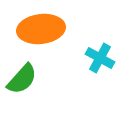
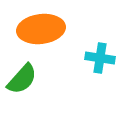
cyan cross: rotated 20 degrees counterclockwise
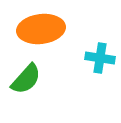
green semicircle: moved 4 px right
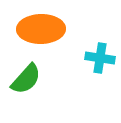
orange ellipse: rotated 6 degrees clockwise
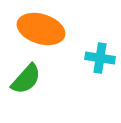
orange ellipse: rotated 18 degrees clockwise
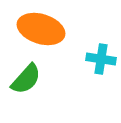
cyan cross: moved 1 px right, 1 px down
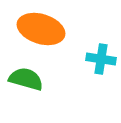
green semicircle: rotated 116 degrees counterclockwise
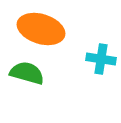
green semicircle: moved 1 px right, 6 px up
